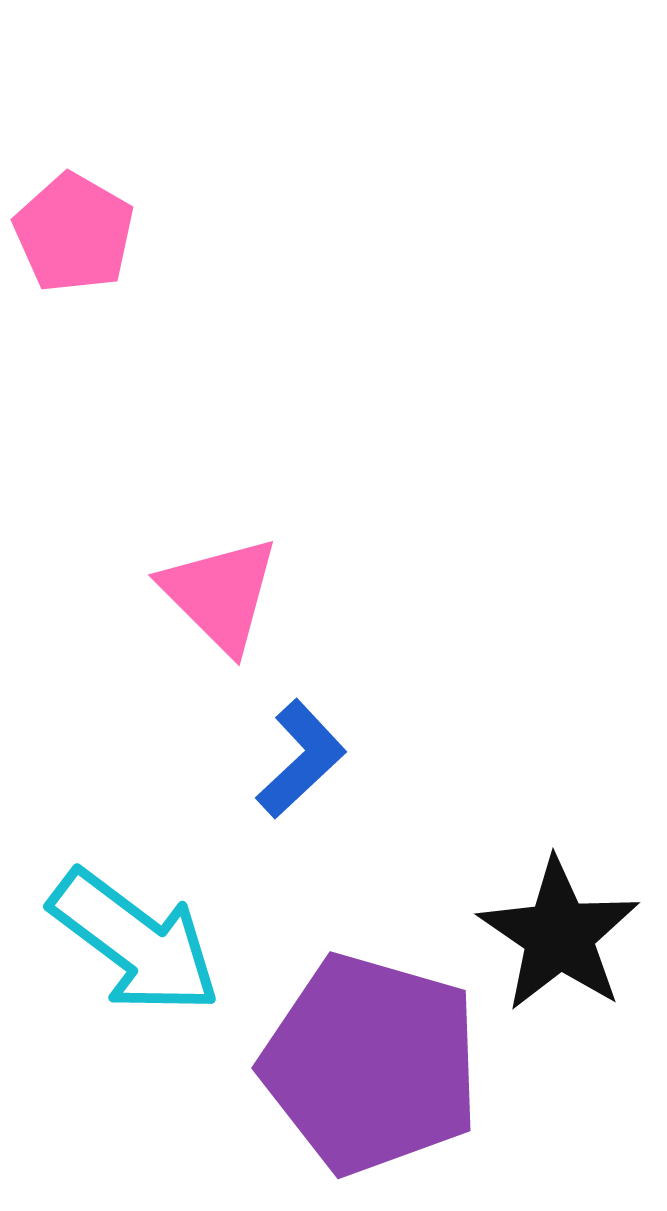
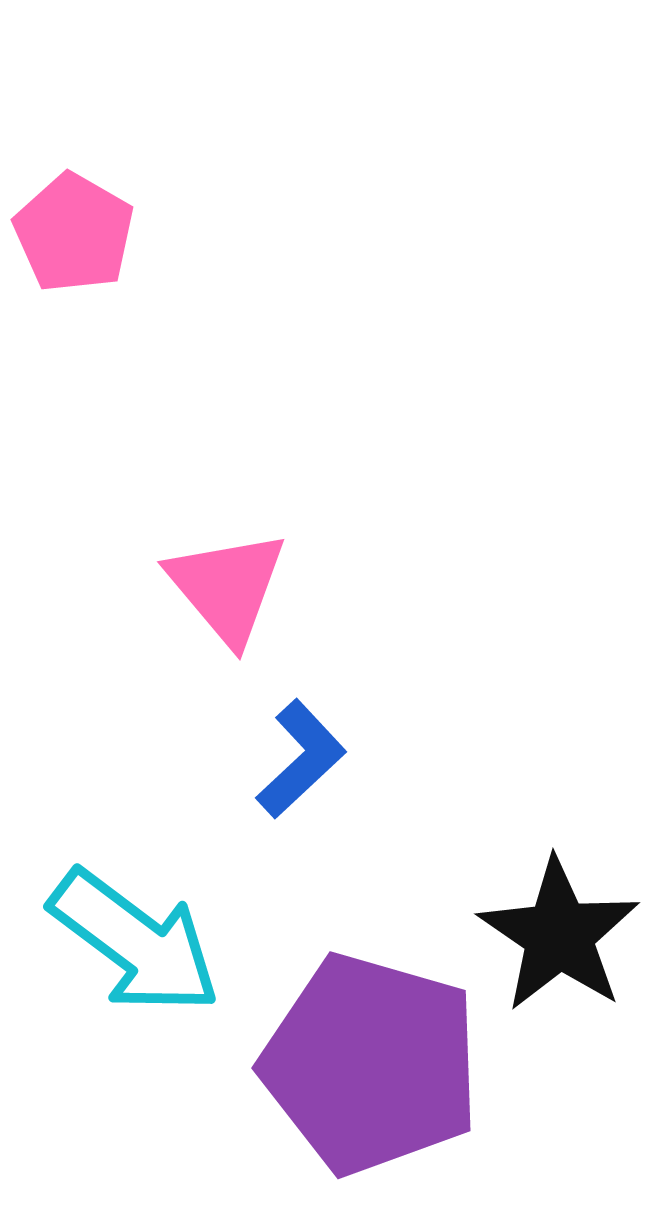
pink triangle: moved 7 px right, 7 px up; rotated 5 degrees clockwise
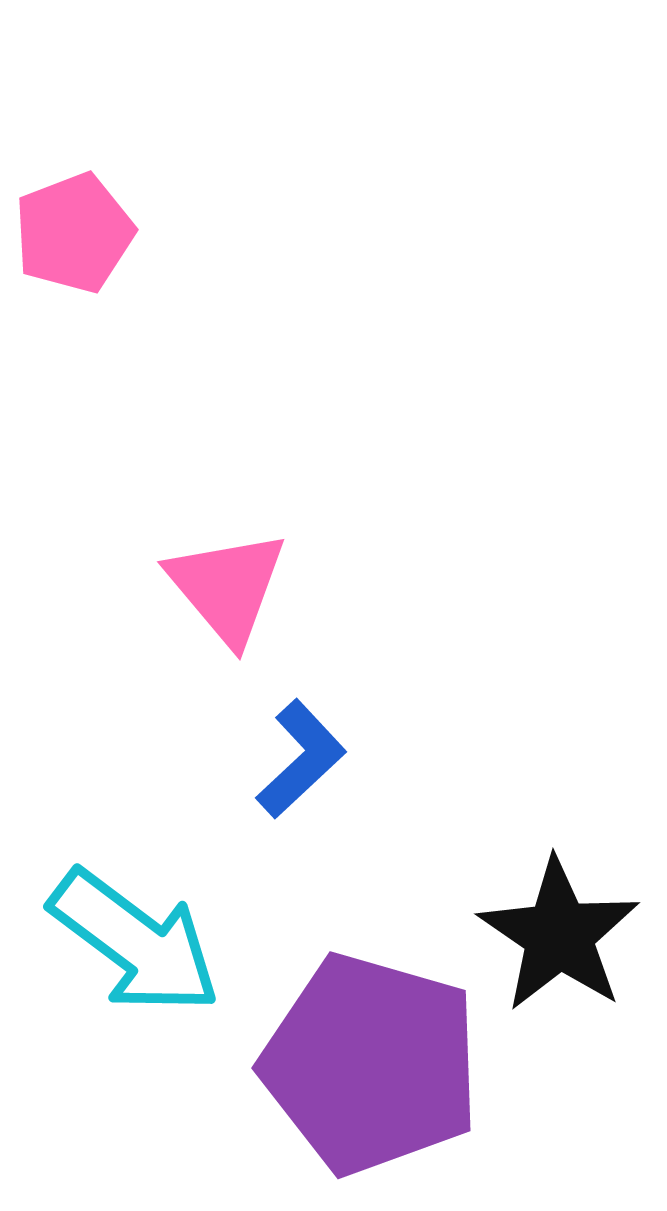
pink pentagon: rotated 21 degrees clockwise
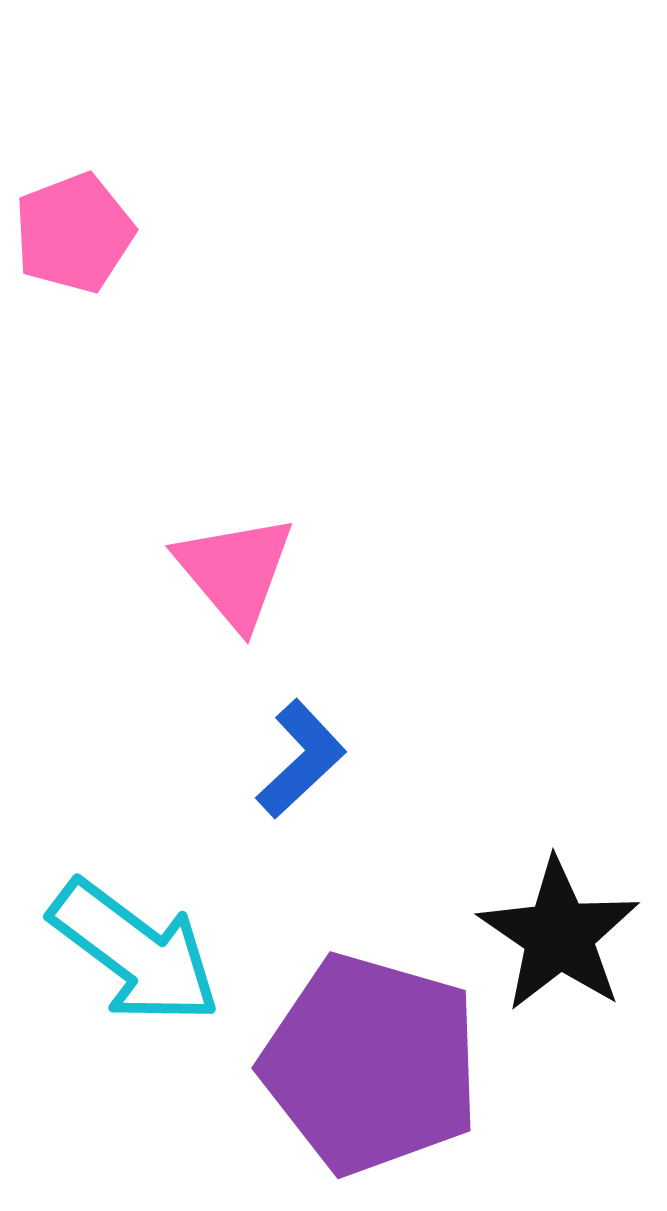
pink triangle: moved 8 px right, 16 px up
cyan arrow: moved 10 px down
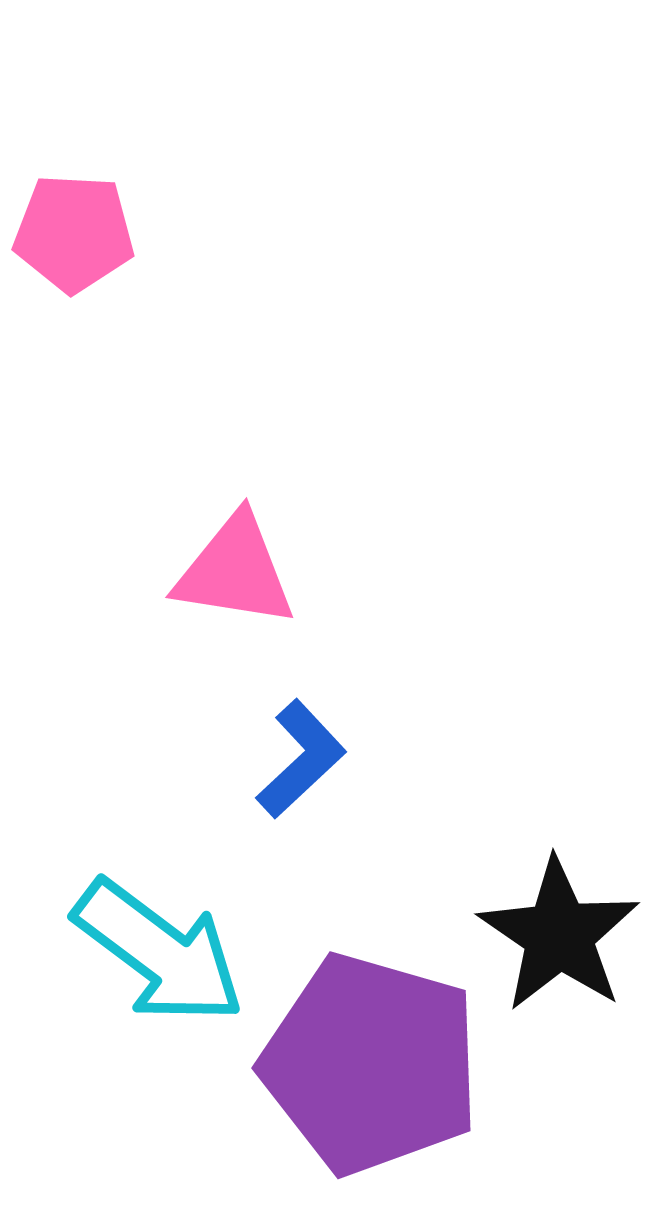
pink pentagon: rotated 24 degrees clockwise
pink triangle: rotated 41 degrees counterclockwise
cyan arrow: moved 24 px right
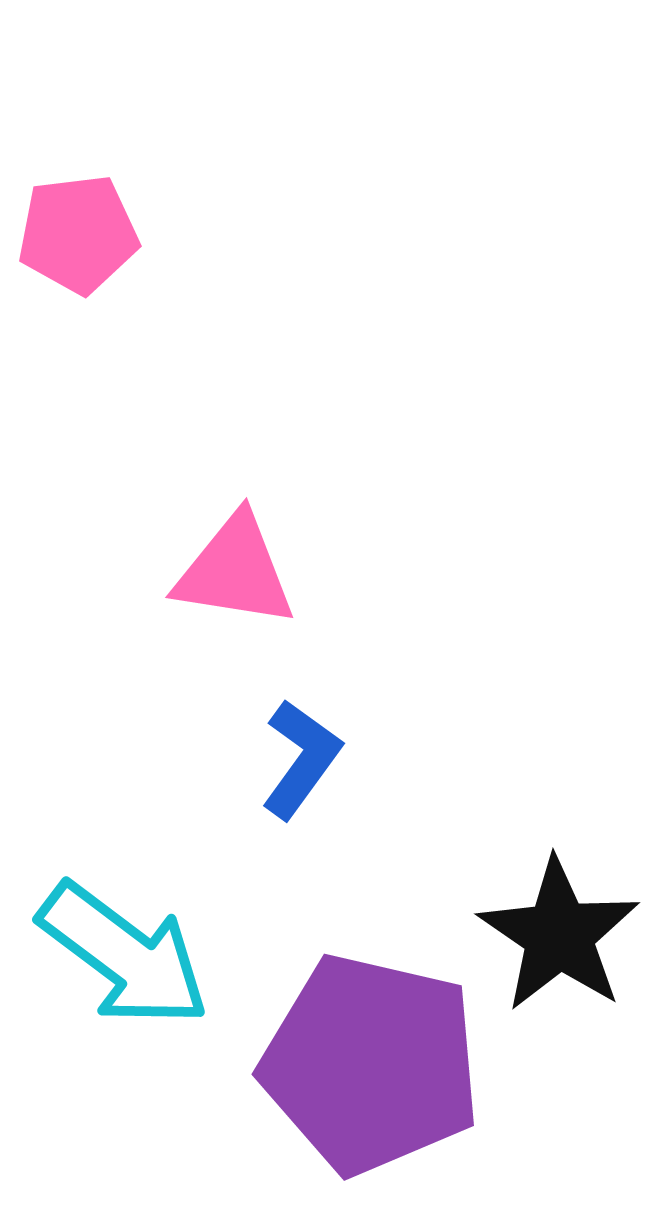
pink pentagon: moved 4 px right, 1 px down; rotated 10 degrees counterclockwise
blue L-shape: rotated 11 degrees counterclockwise
cyan arrow: moved 35 px left, 3 px down
purple pentagon: rotated 3 degrees counterclockwise
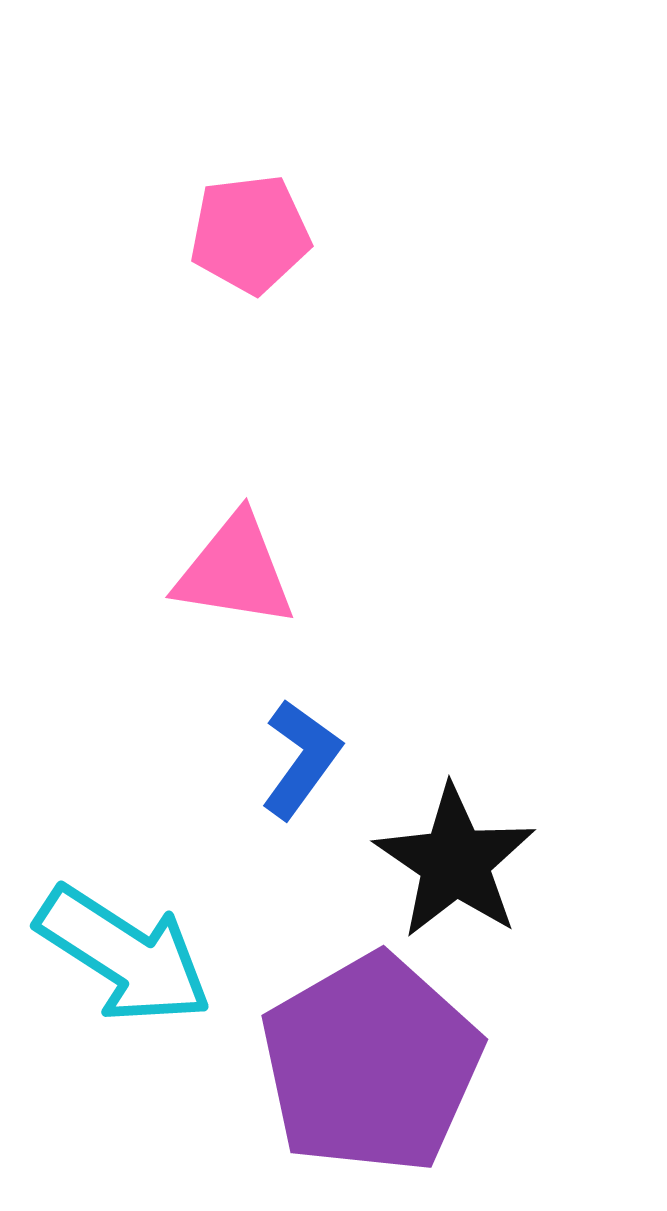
pink pentagon: moved 172 px right
black star: moved 104 px left, 73 px up
cyan arrow: rotated 4 degrees counterclockwise
purple pentagon: rotated 29 degrees clockwise
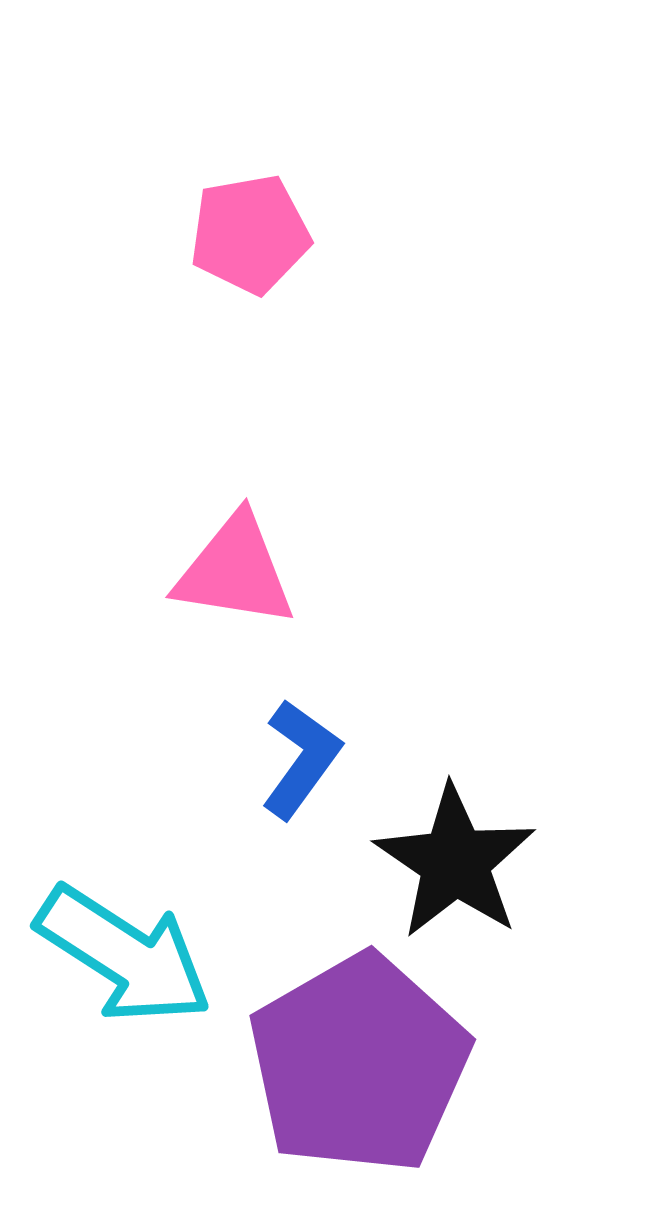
pink pentagon: rotated 3 degrees counterclockwise
purple pentagon: moved 12 px left
